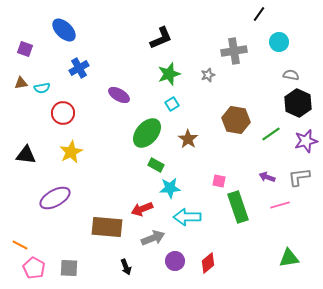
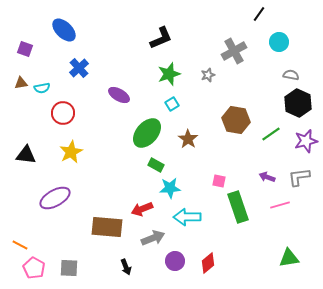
gray cross at (234, 51): rotated 20 degrees counterclockwise
blue cross at (79, 68): rotated 12 degrees counterclockwise
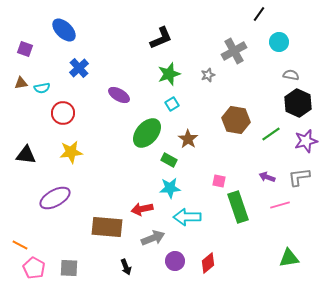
yellow star at (71, 152): rotated 20 degrees clockwise
green rectangle at (156, 165): moved 13 px right, 5 px up
red arrow at (142, 209): rotated 10 degrees clockwise
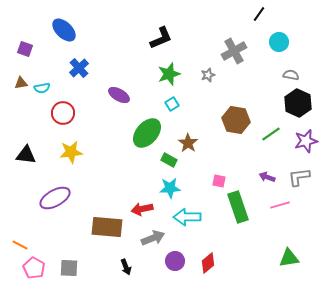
brown star at (188, 139): moved 4 px down
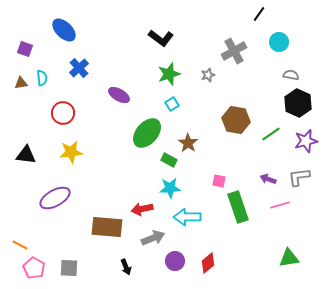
black L-shape at (161, 38): rotated 60 degrees clockwise
cyan semicircle at (42, 88): moved 10 px up; rotated 84 degrees counterclockwise
purple arrow at (267, 177): moved 1 px right, 2 px down
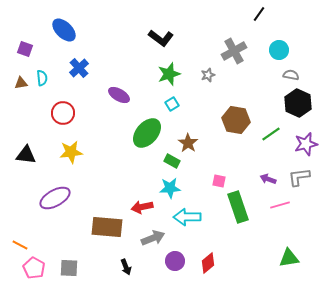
cyan circle at (279, 42): moved 8 px down
purple star at (306, 141): moved 3 px down
green rectangle at (169, 160): moved 3 px right, 1 px down
red arrow at (142, 209): moved 2 px up
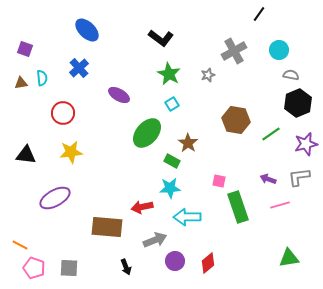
blue ellipse at (64, 30): moved 23 px right
green star at (169, 74): rotated 25 degrees counterclockwise
black hexagon at (298, 103): rotated 12 degrees clockwise
gray arrow at (153, 238): moved 2 px right, 2 px down
pink pentagon at (34, 268): rotated 10 degrees counterclockwise
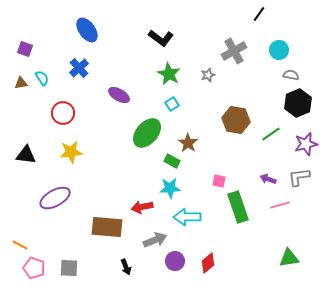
blue ellipse at (87, 30): rotated 10 degrees clockwise
cyan semicircle at (42, 78): rotated 28 degrees counterclockwise
